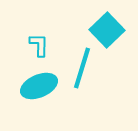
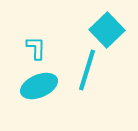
cyan L-shape: moved 3 px left, 3 px down
cyan line: moved 5 px right, 2 px down
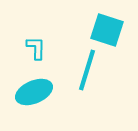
cyan square: rotated 28 degrees counterclockwise
cyan ellipse: moved 5 px left, 6 px down
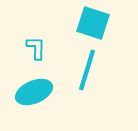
cyan square: moved 14 px left, 7 px up
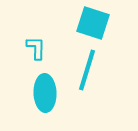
cyan ellipse: moved 11 px right, 1 px down; rotated 69 degrees counterclockwise
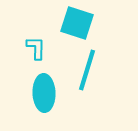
cyan square: moved 16 px left
cyan ellipse: moved 1 px left
